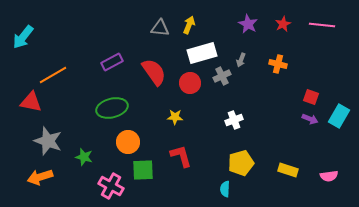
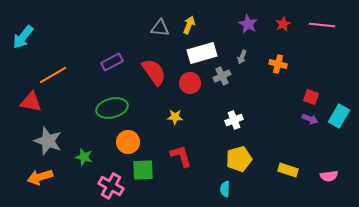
gray arrow: moved 1 px right, 3 px up
yellow pentagon: moved 2 px left, 4 px up
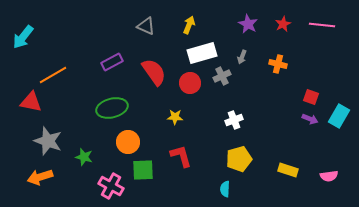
gray triangle: moved 14 px left, 2 px up; rotated 18 degrees clockwise
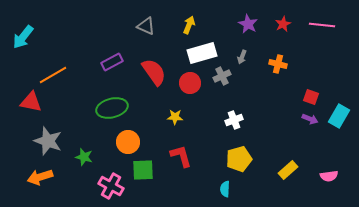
yellow rectangle: rotated 60 degrees counterclockwise
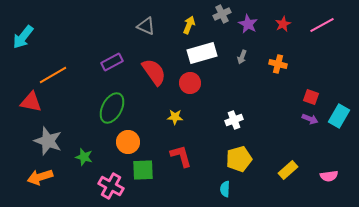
pink line: rotated 35 degrees counterclockwise
gray cross: moved 62 px up
green ellipse: rotated 48 degrees counterclockwise
